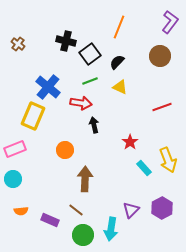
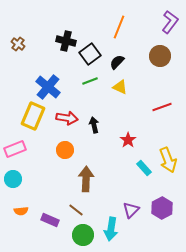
red arrow: moved 14 px left, 15 px down
red star: moved 2 px left, 2 px up
brown arrow: moved 1 px right
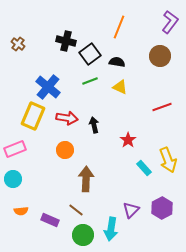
black semicircle: rotated 56 degrees clockwise
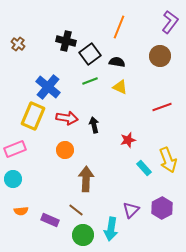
red star: rotated 21 degrees clockwise
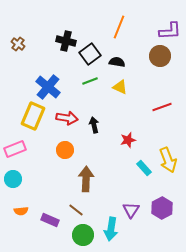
purple L-shape: moved 9 px down; rotated 50 degrees clockwise
purple triangle: rotated 12 degrees counterclockwise
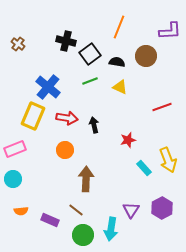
brown circle: moved 14 px left
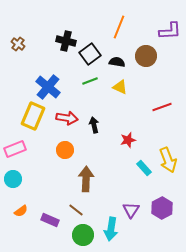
orange semicircle: rotated 32 degrees counterclockwise
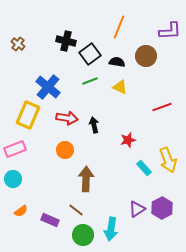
yellow rectangle: moved 5 px left, 1 px up
purple triangle: moved 6 px right, 1 px up; rotated 24 degrees clockwise
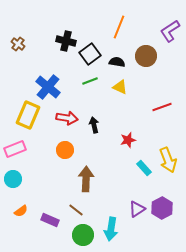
purple L-shape: rotated 150 degrees clockwise
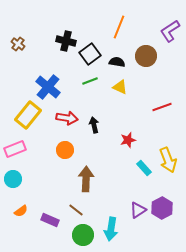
yellow rectangle: rotated 16 degrees clockwise
purple triangle: moved 1 px right, 1 px down
